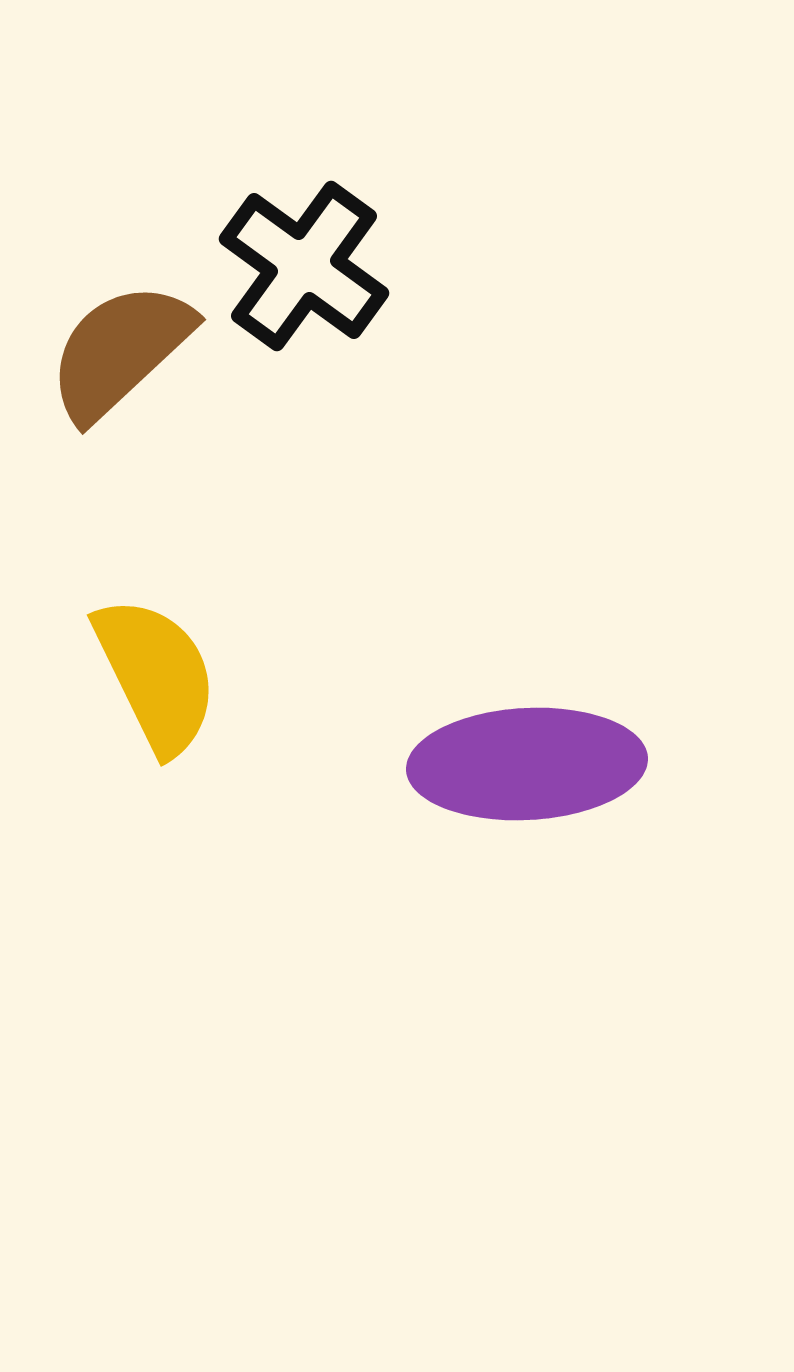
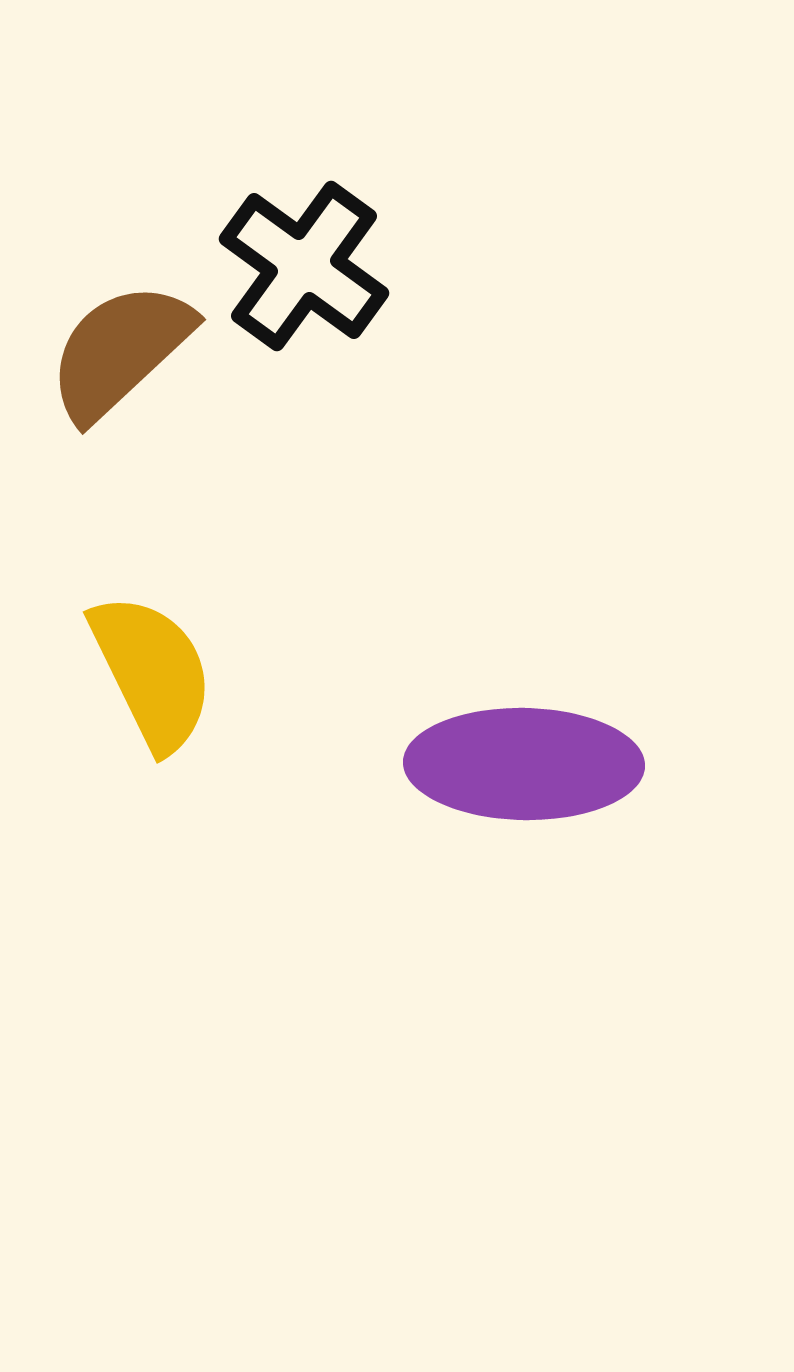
yellow semicircle: moved 4 px left, 3 px up
purple ellipse: moved 3 px left; rotated 4 degrees clockwise
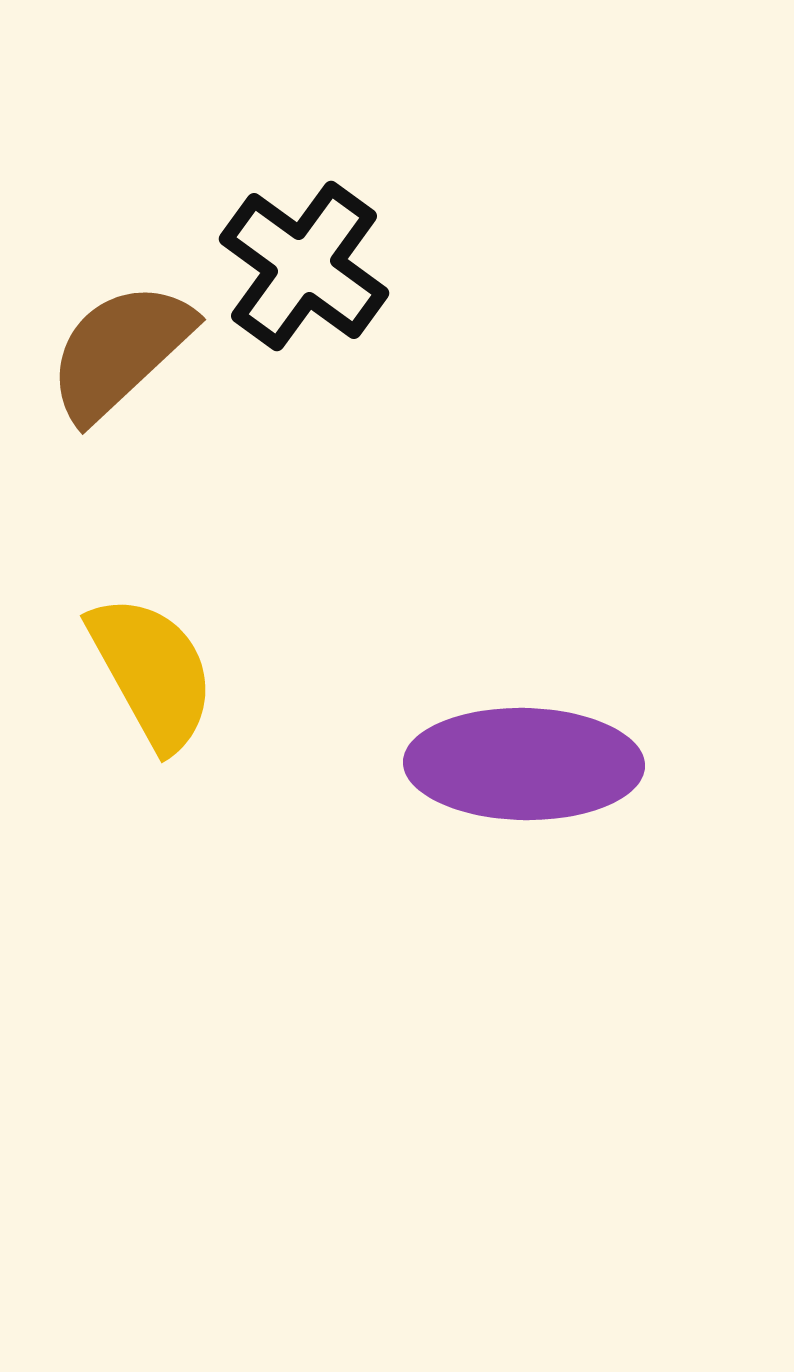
yellow semicircle: rotated 3 degrees counterclockwise
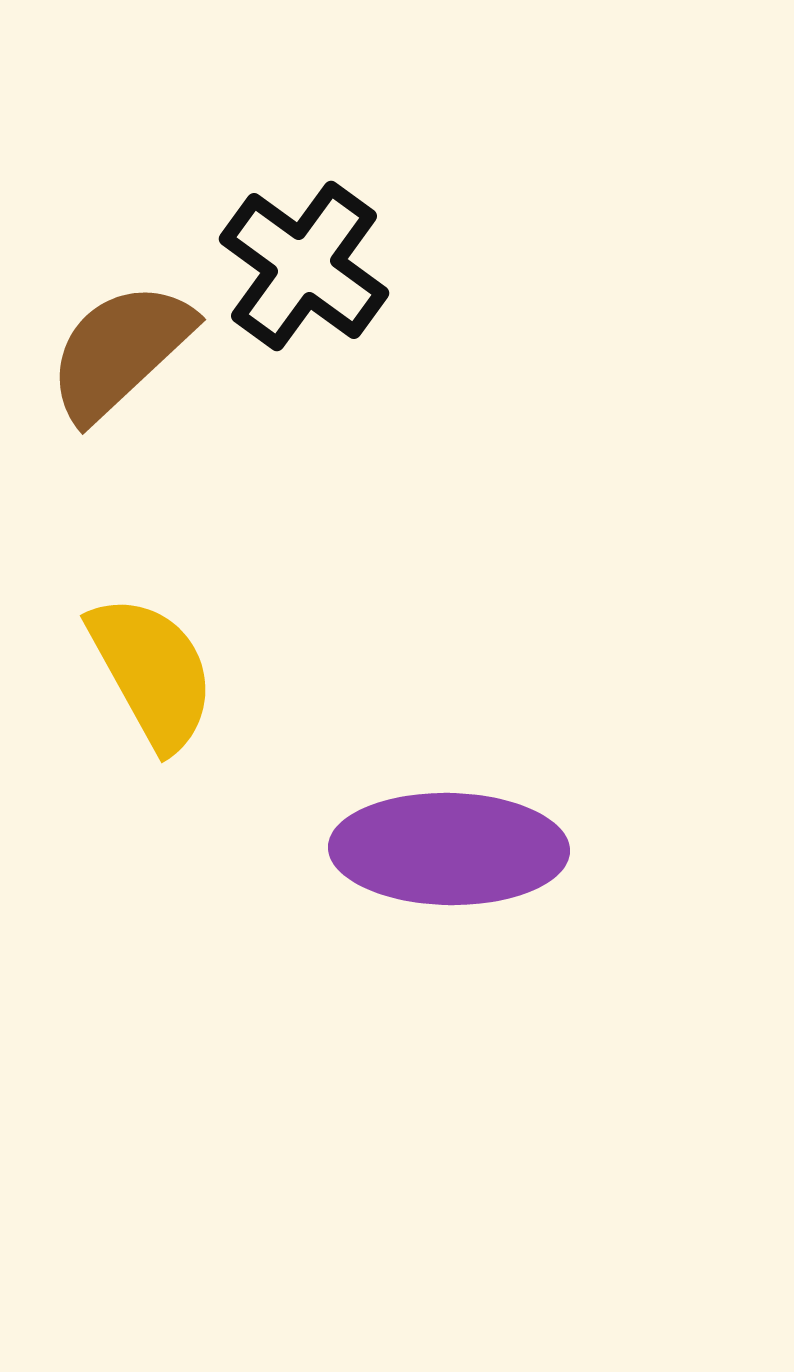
purple ellipse: moved 75 px left, 85 px down
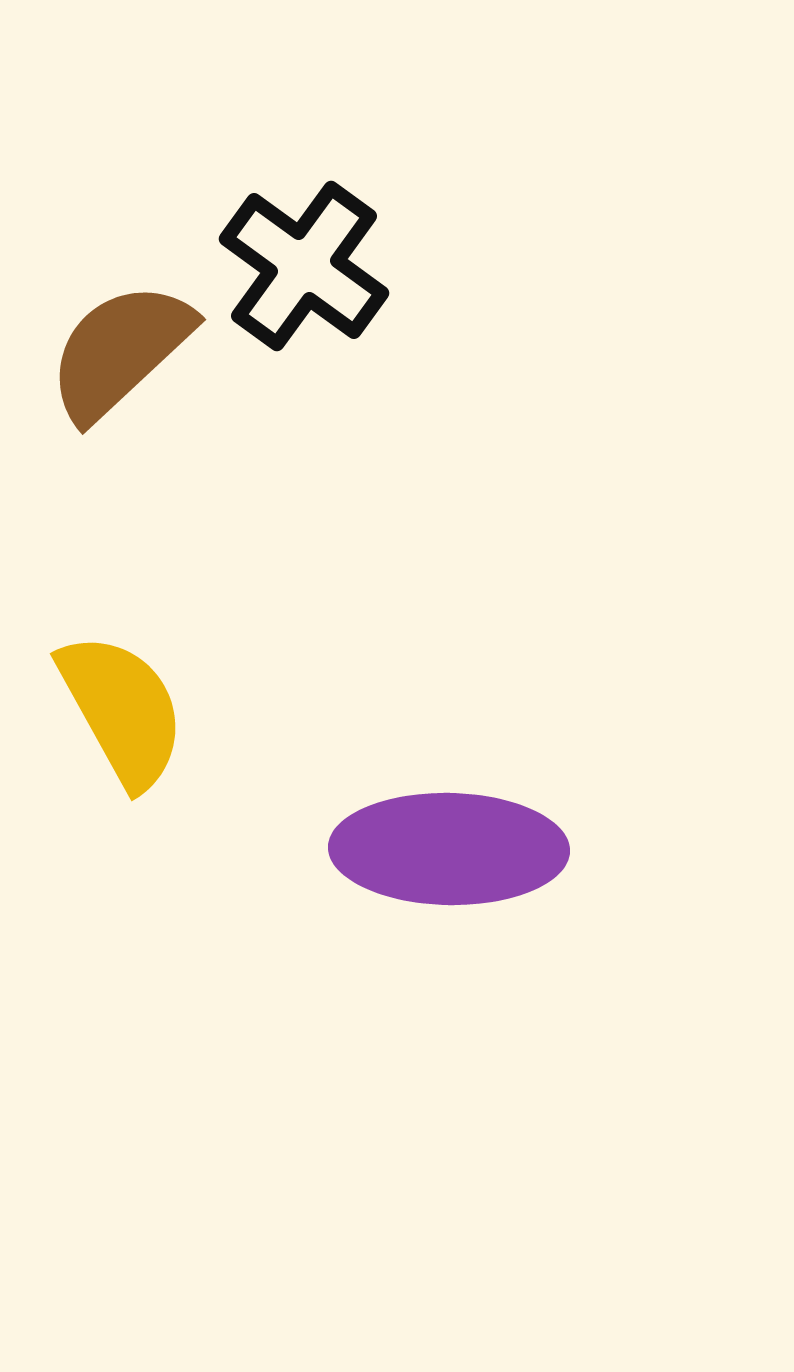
yellow semicircle: moved 30 px left, 38 px down
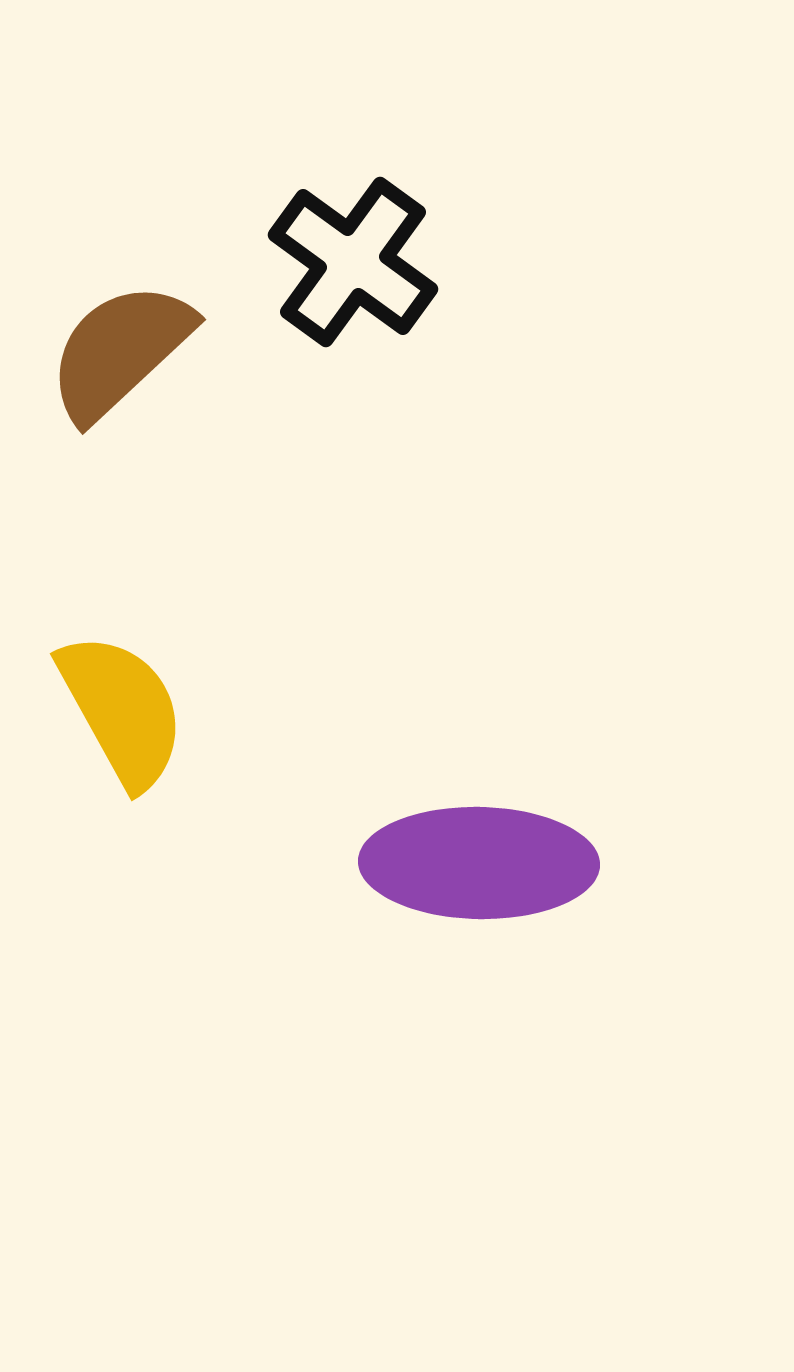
black cross: moved 49 px right, 4 px up
purple ellipse: moved 30 px right, 14 px down
